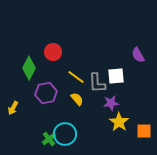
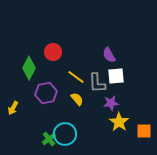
purple semicircle: moved 29 px left
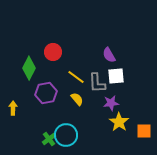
yellow arrow: rotated 152 degrees clockwise
cyan circle: moved 1 px right, 1 px down
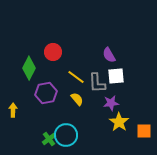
yellow arrow: moved 2 px down
